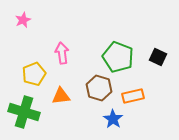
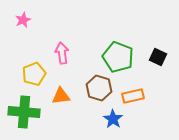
green cross: rotated 12 degrees counterclockwise
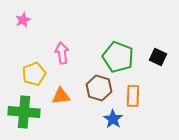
orange rectangle: rotated 75 degrees counterclockwise
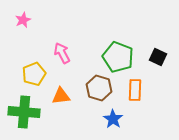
pink arrow: rotated 20 degrees counterclockwise
orange rectangle: moved 2 px right, 6 px up
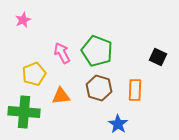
green pentagon: moved 21 px left, 6 px up
blue star: moved 5 px right, 5 px down
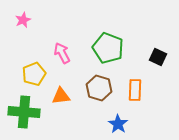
green pentagon: moved 11 px right, 3 px up
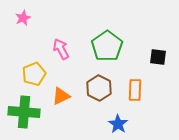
pink star: moved 2 px up
green pentagon: moved 1 px left, 2 px up; rotated 16 degrees clockwise
pink arrow: moved 1 px left, 4 px up
black square: rotated 18 degrees counterclockwise
brown hexagon: rotated 10 degrees clockwise
orange triangle: rotated 18 degrees counterclockwise
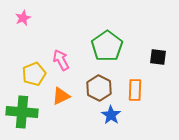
pink arrow: moved 11 px down
green cross: moved 2 px left
blue star: moved 7 px left, 9 px up
